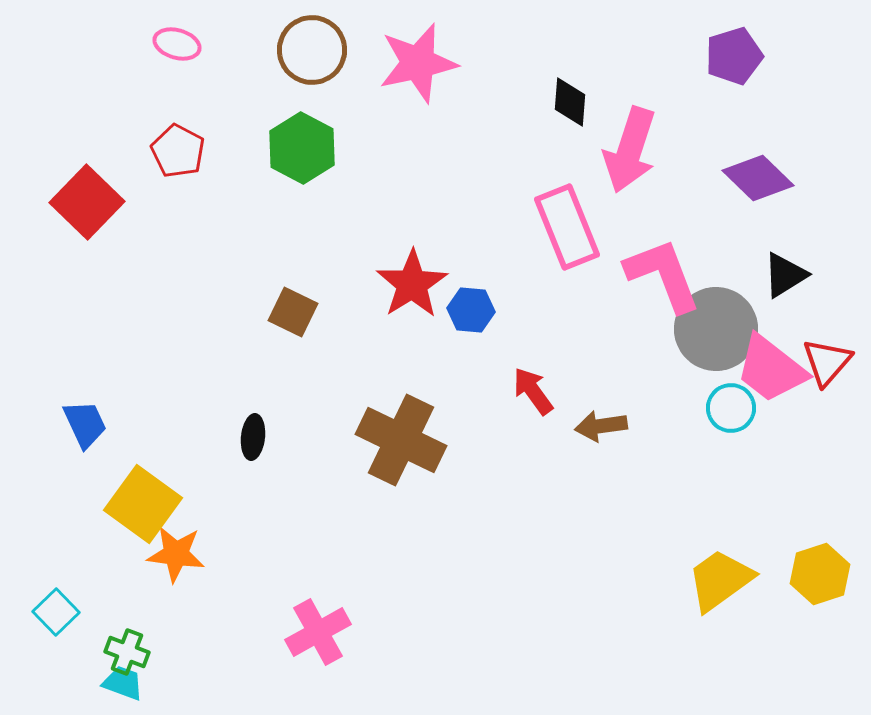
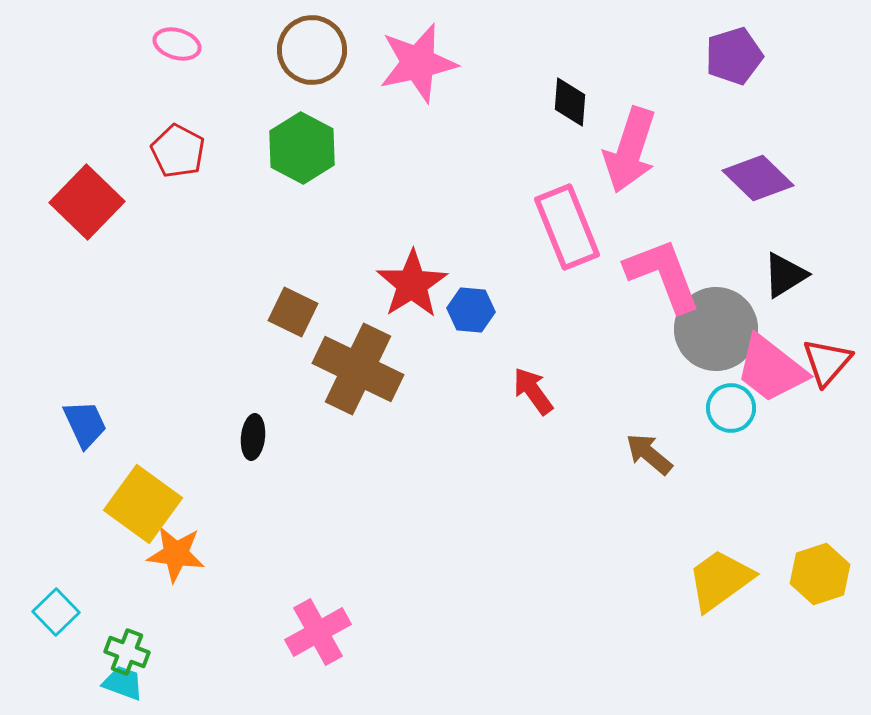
brown arrow: moved 48 px right, 28 px down; rotated 48 degrees clockwise
brown cross: moved 43 px left, 71 px up
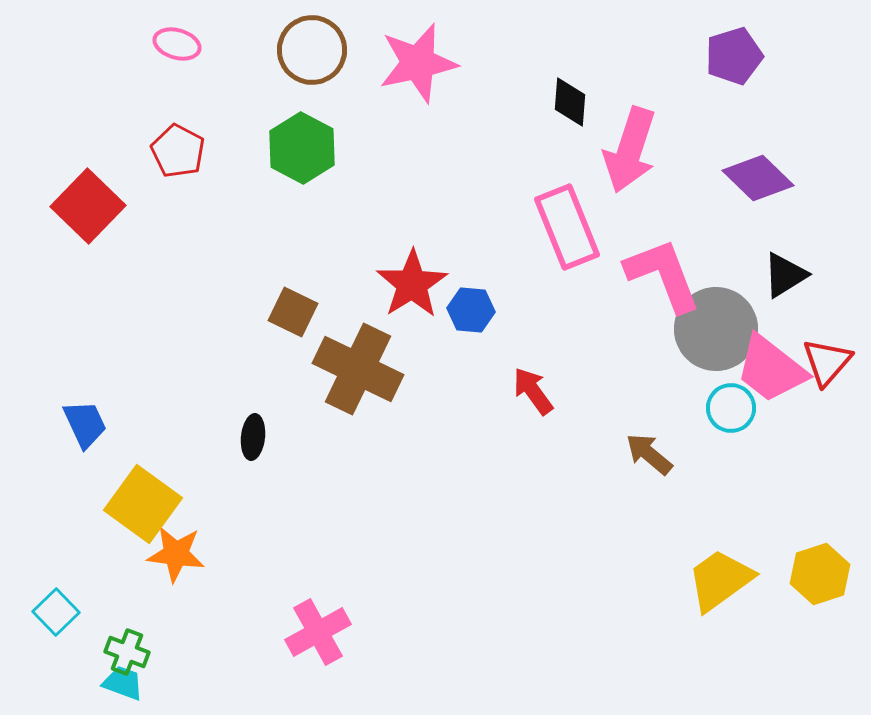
red square: moved 1 px right, 4 px down
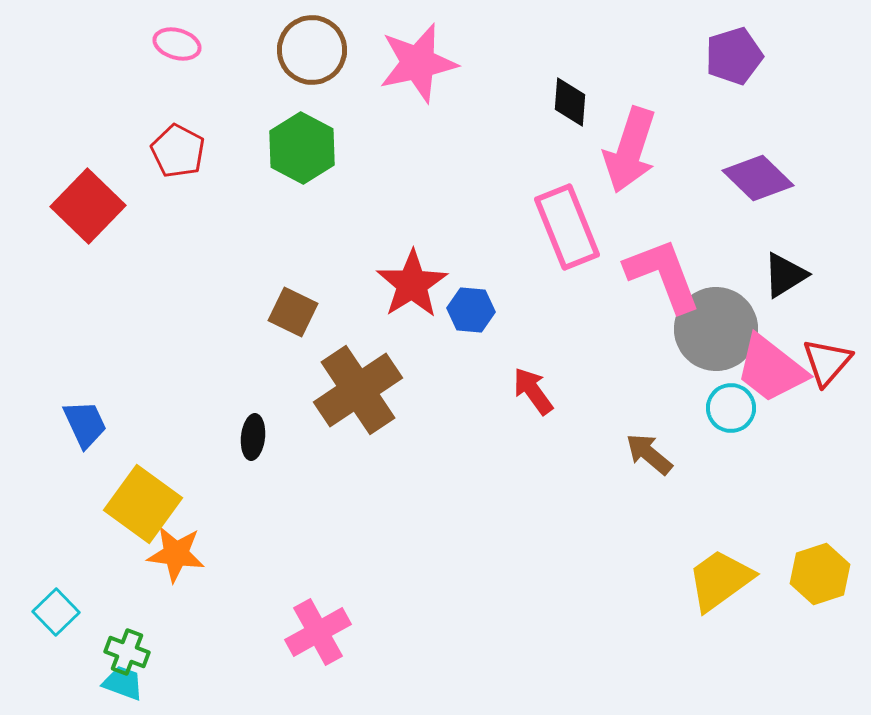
brown cross: moved 21 px down; rotated 30 degrees clockwise
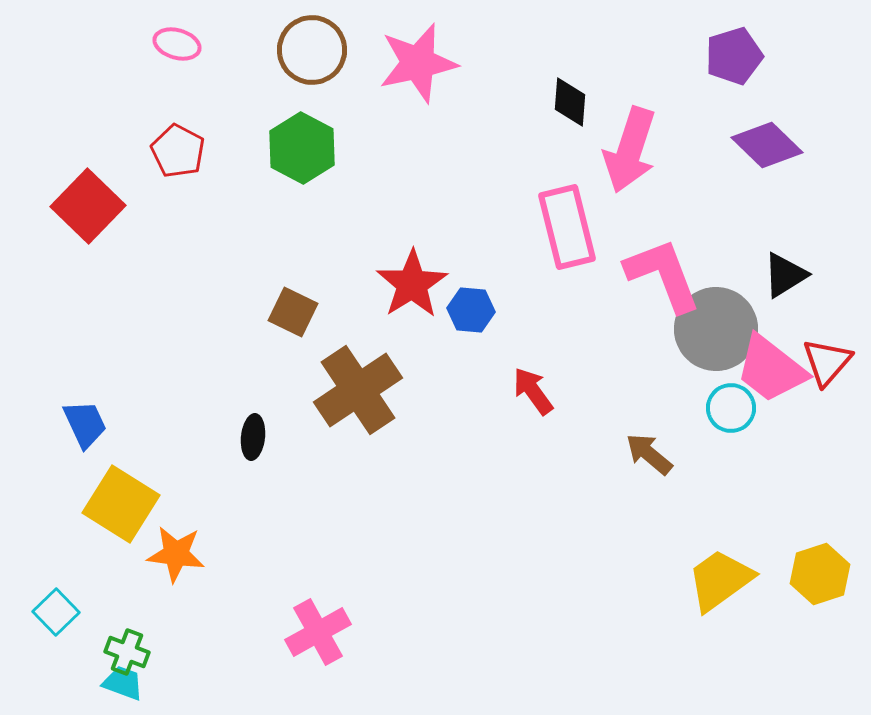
purple diamond: moved 9 px right, 33 px up
pink rectangle: rotated 8 degrees clockwise
yellow square: moved 22 px left; rotated 4 degrees counterclockwise
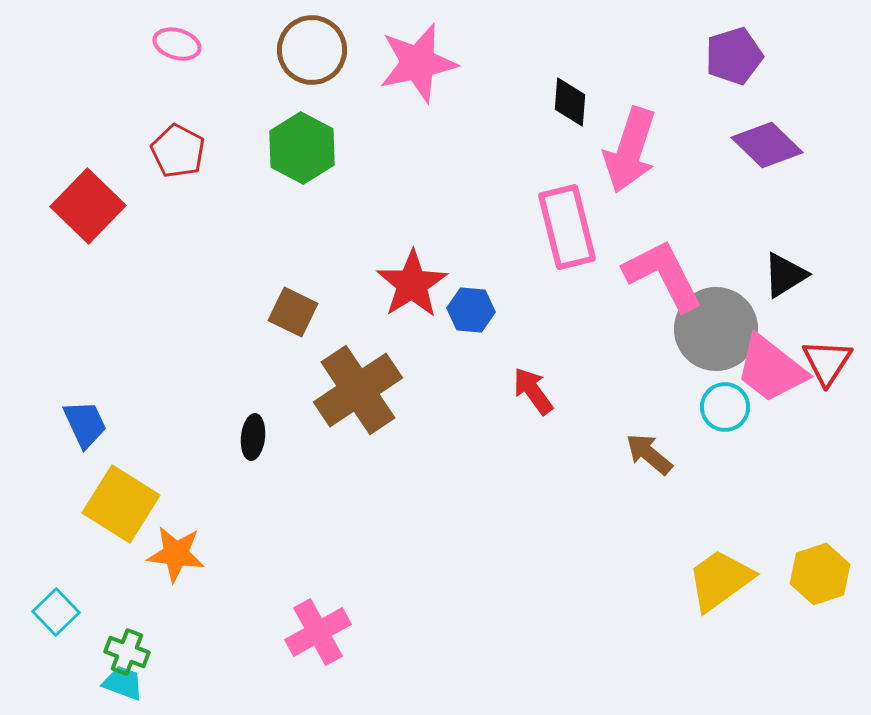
pink L-shape: rotated 6 degrees counterclockwise
red triangle: rotated 8 degrees counterclockwise
cyan circle: moved 6 px left, 1 px up
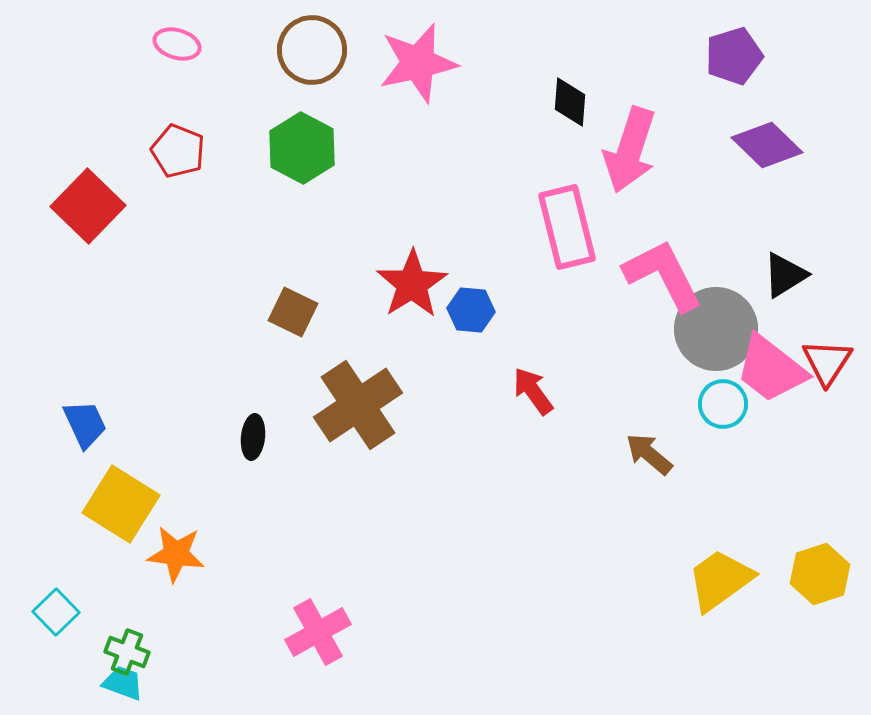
red pentagon: rotated 6 degrees counterclockwise
brown cross: moved 15 px down
cyan circle: moved 2 px left, 3 px up
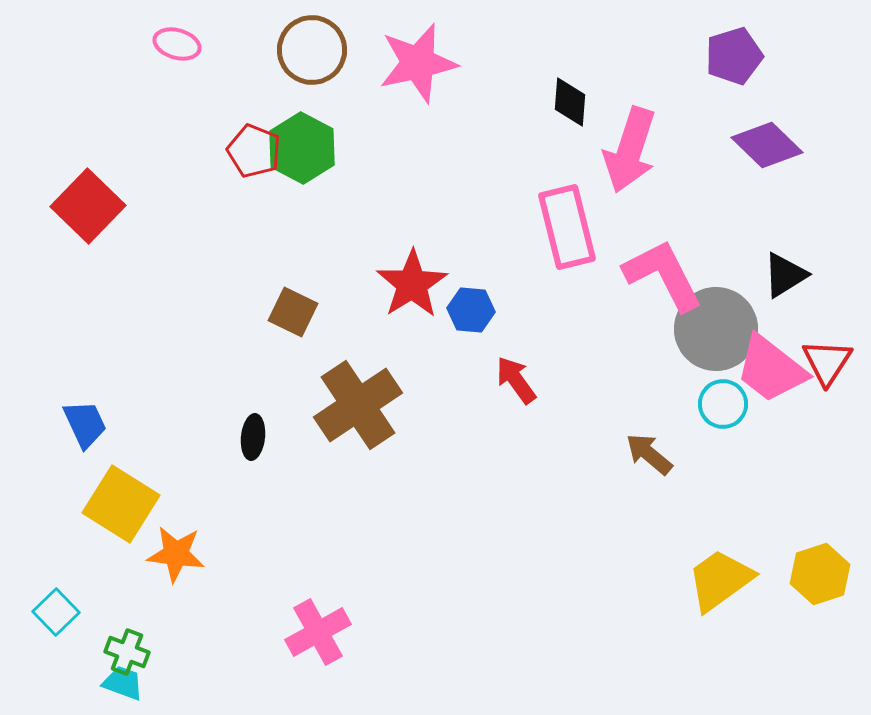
red pentagon: moved 76 px right
red arrow: moved 17 px left, 11 px up
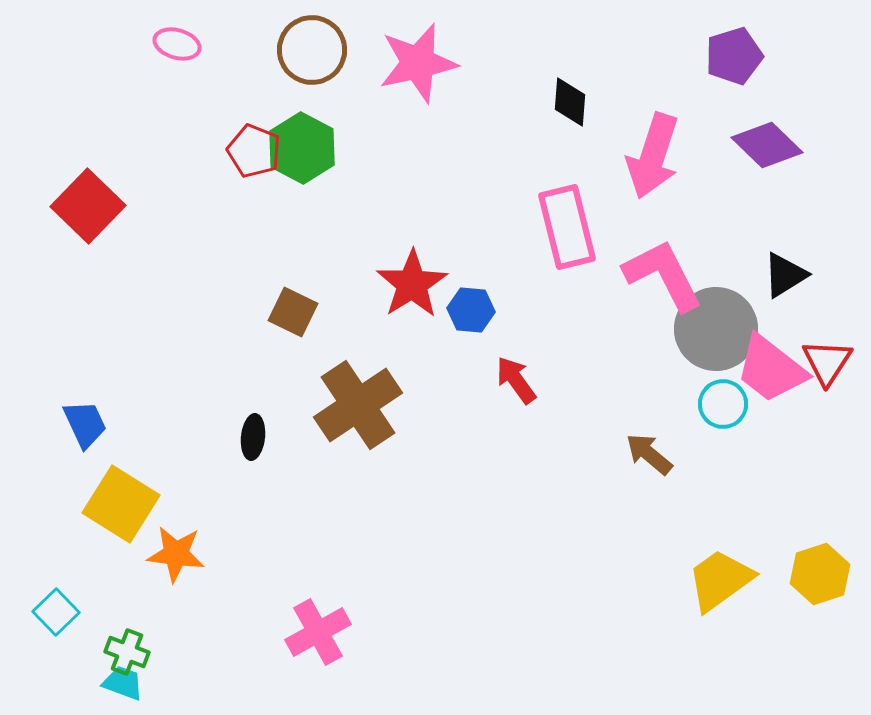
pink arrow: moved 23 px right, 6 px down
